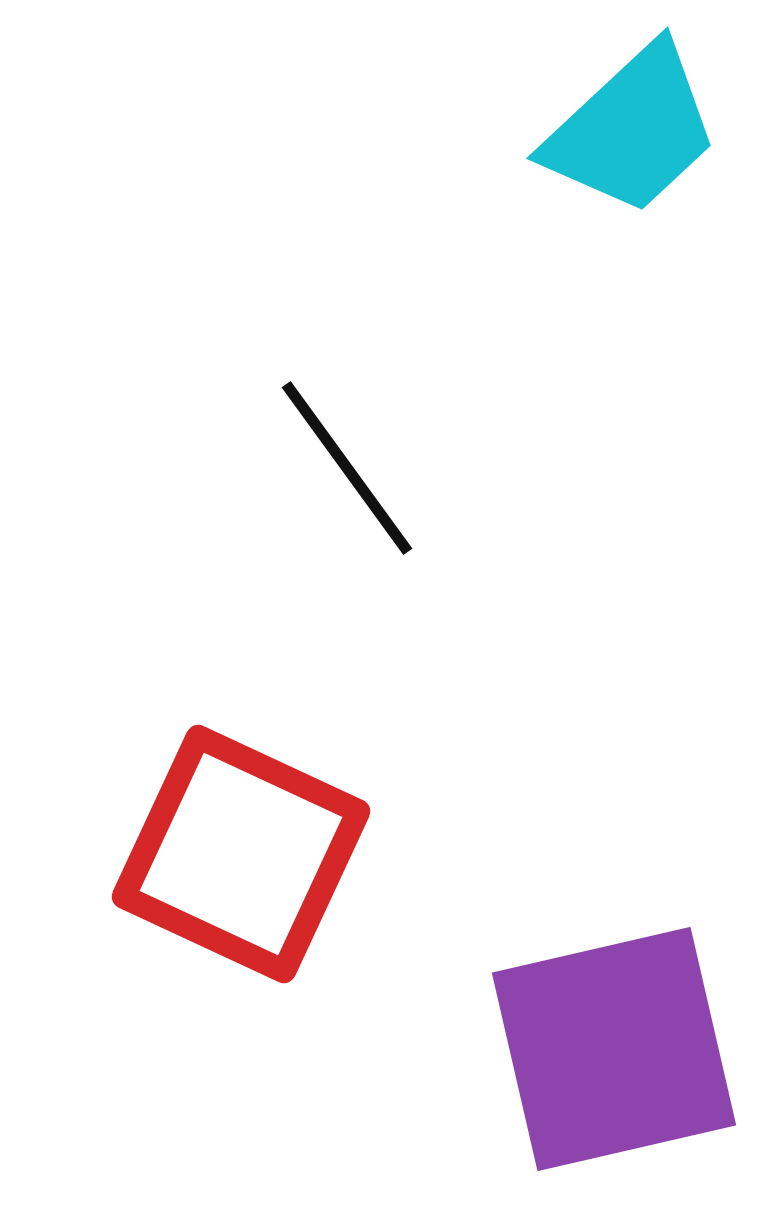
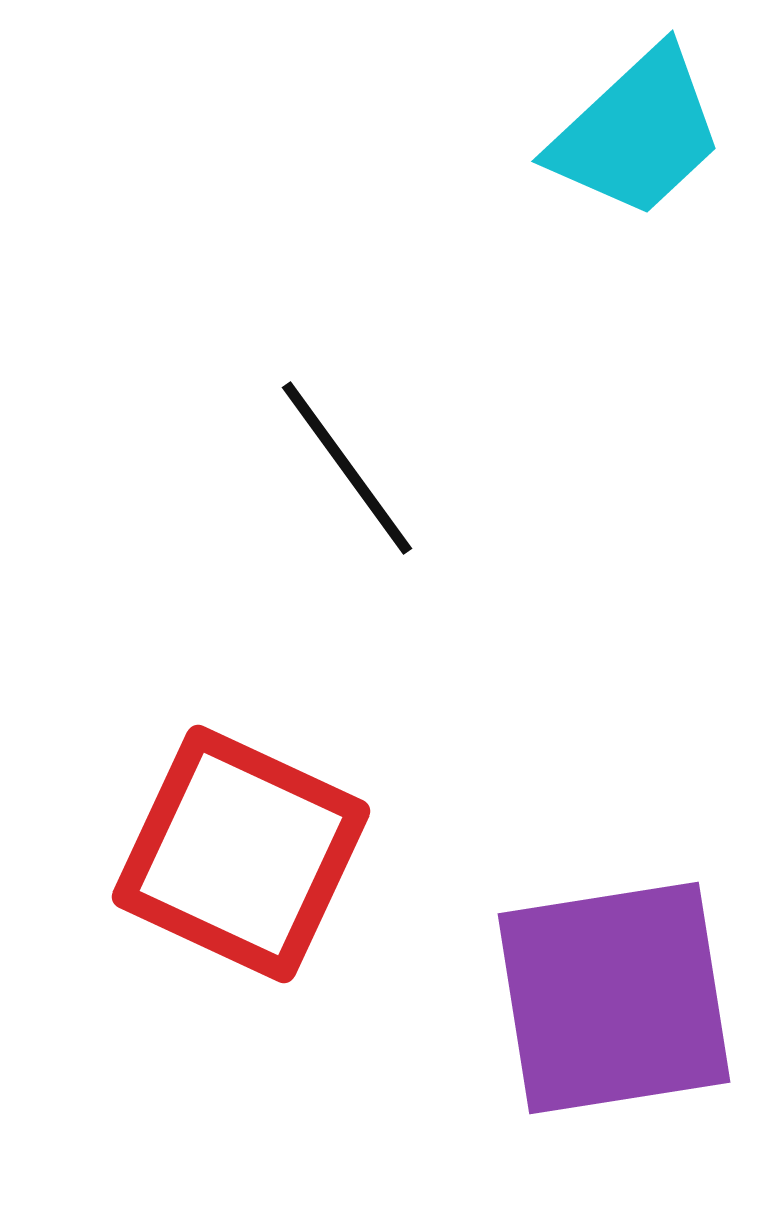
cyan trapezoid: moved 5 px right, 3 px down
purple square: moved 51 px up; rotated 4 degrees clockwise
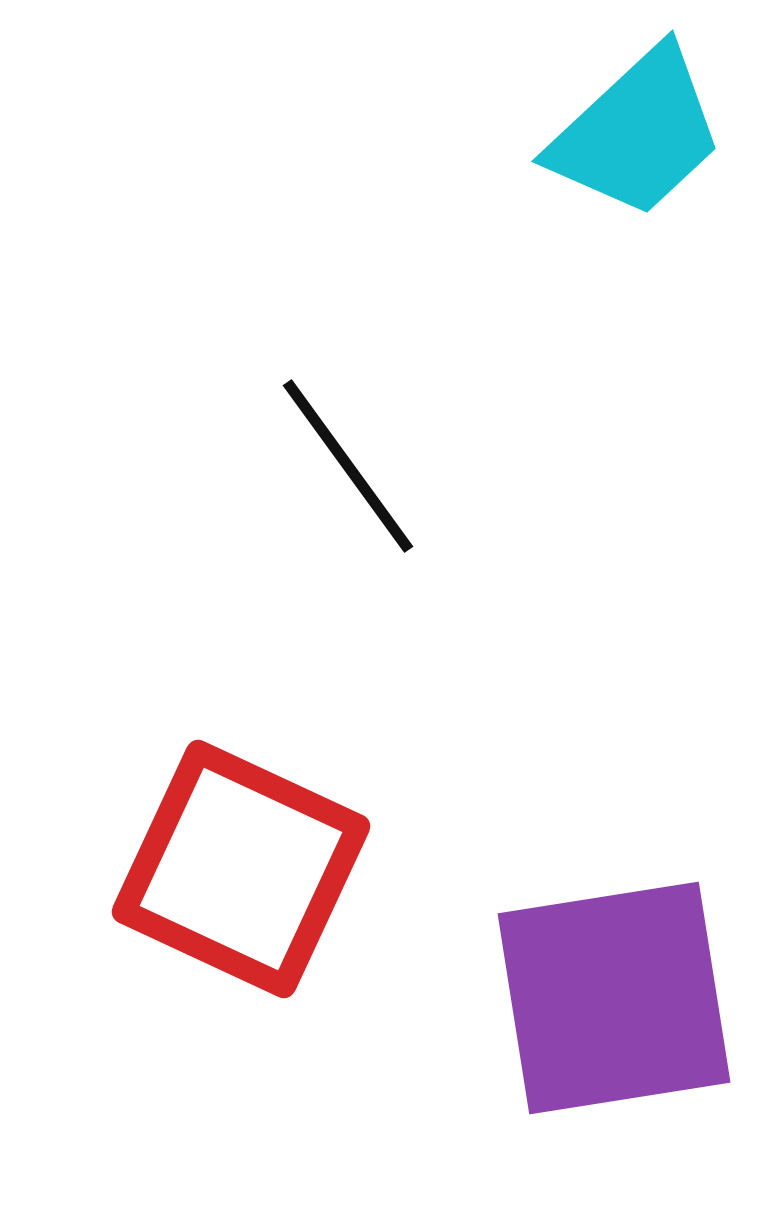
black line: moved 1 px right, 2 px up
red square: moved 15 px down
